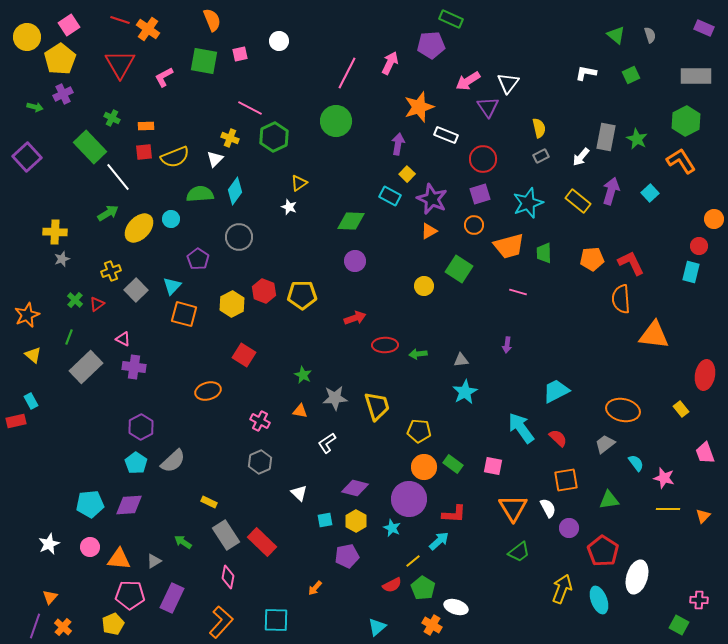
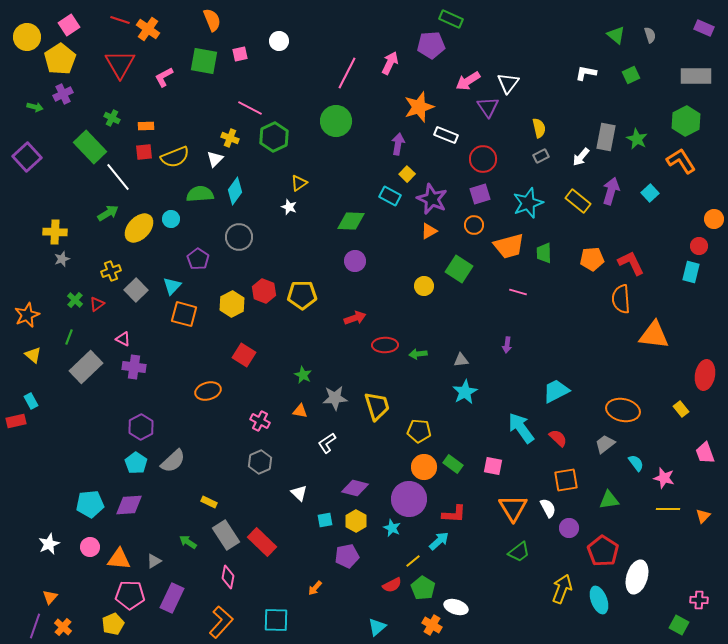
green arrow at (183, 542): moved 5 px right
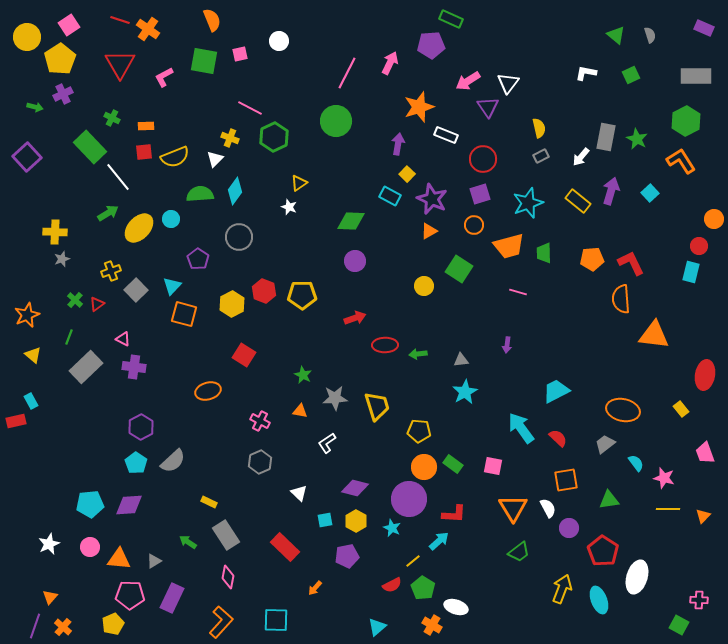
red rectangle at (262, 542): moved 23 px right, 5 px down
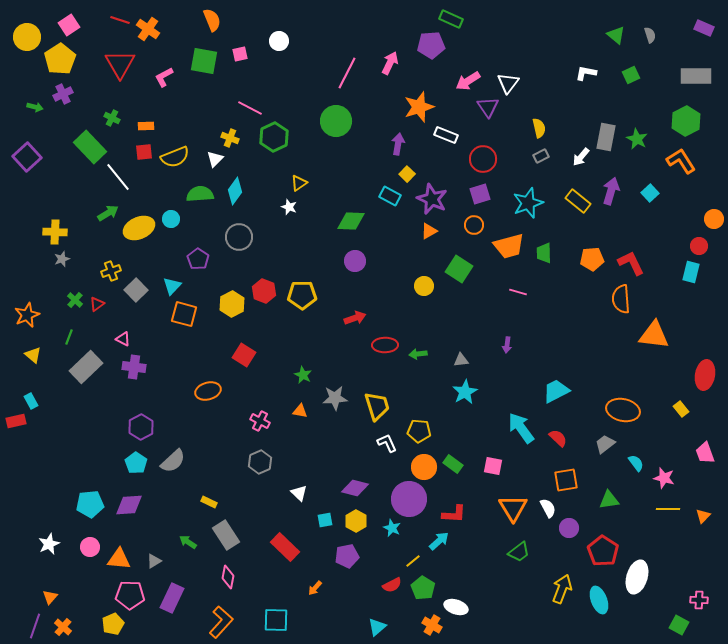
yellow ellipse at (139, 228): rotated 24 degrees clockwise
white L-shape at (327, 443): moved 60 px right; rotated 100 degrees clockwise
